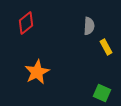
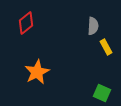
gray semicircle: moved 4 px right
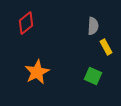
green square: moved 9 px left, 17 px up
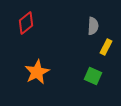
yellow rectangle: rotated 56 degrees clockwise
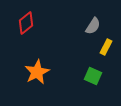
gray semicircle: rotated 30 degrees clockwise
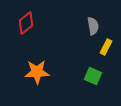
gray semicircle: rotated 42 degrees counterclockwise
orange star: rotated 25 degrees clockwise
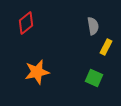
orange star: rotated 10 degrees counterclockwise
green square: moved 1 px right, 2 px down
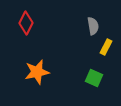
red diamond: rotated 25 degrees counterclockwise
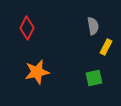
red diamond: moved 1 px right, 5 px down
green square: rotated 36 degrees counterclockwise
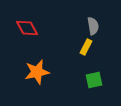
red diamond: rotated 55 degrees counterclockwise
yellow rectangle: moved 20 px left
green square: moved 2 px down
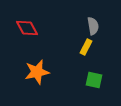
green square: rotated 24 degrees clockwise
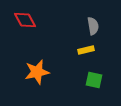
red diamond: moved 2 px left, 8 px up
yellow rectangle: moved 3 px down; rotated 49 degrees clockwise
